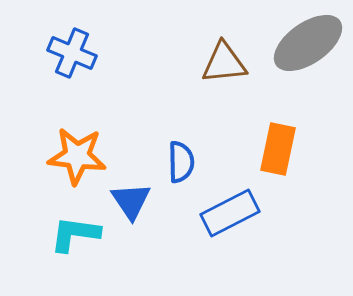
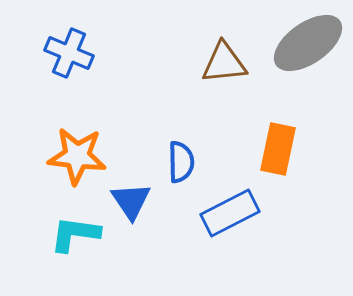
blue cross: moved 3 px left
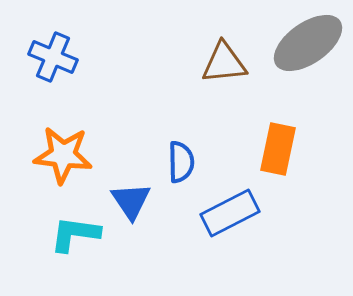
blue cross: moved 16 px left, 4 px down
orange star: moved 14 px left, 1 px up
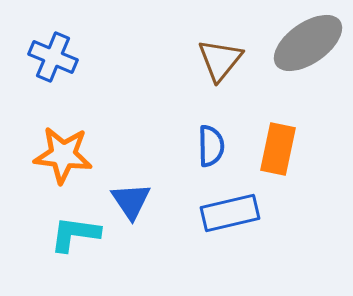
brown triangle: moved 4 px left, 3 px up; rotated 45 degrees counterclockwise
blue semicircle: moved 30 px right, 16 px up
blue rectangle: rotated 14 degrees clockwise
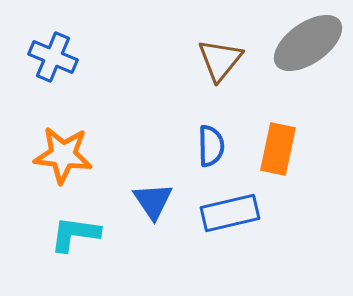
blue triangle: moved 22 px right
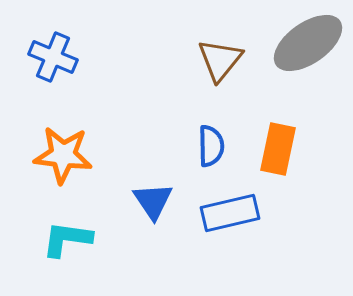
cyan L-shape: moved 8 px left, 5 px down
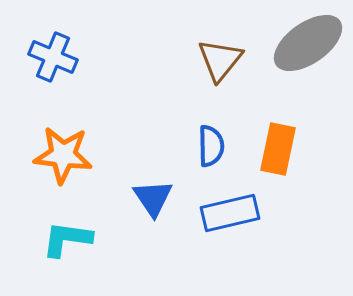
blue triangle: moved 3 px up
